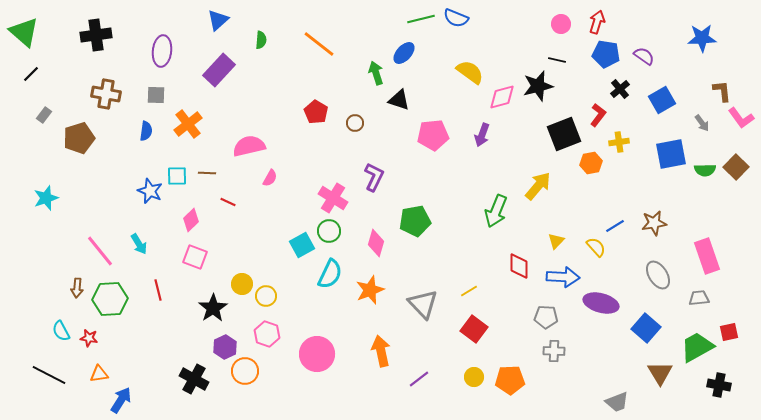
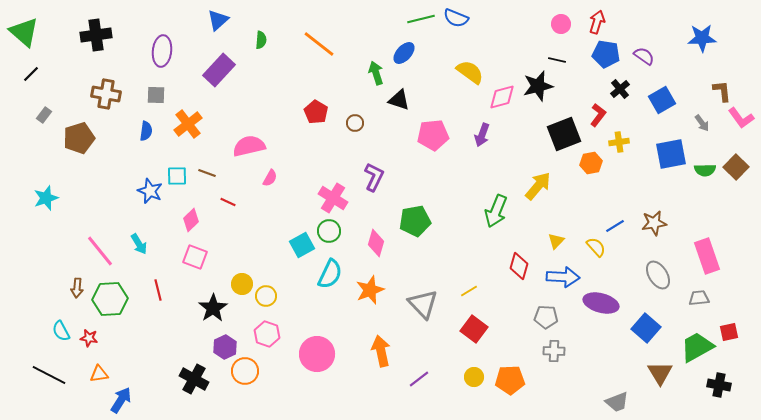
brown line at (207, 173): rotated 18 degrees clockwise
red diamond at (519, 266): rotated 16 degrees clockwise
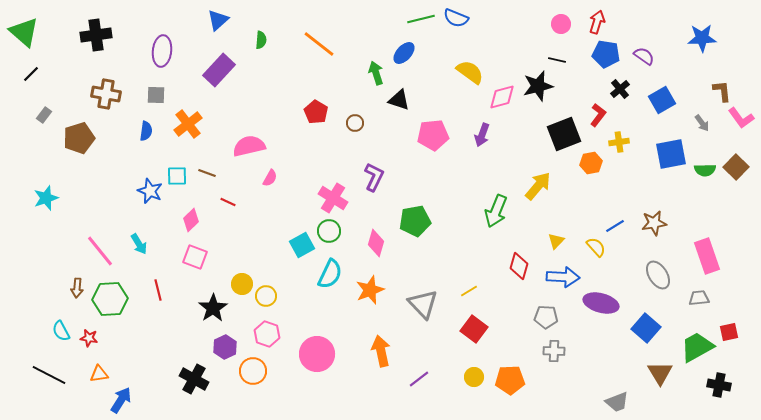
orange circle at (245, 371): moved 8 px right
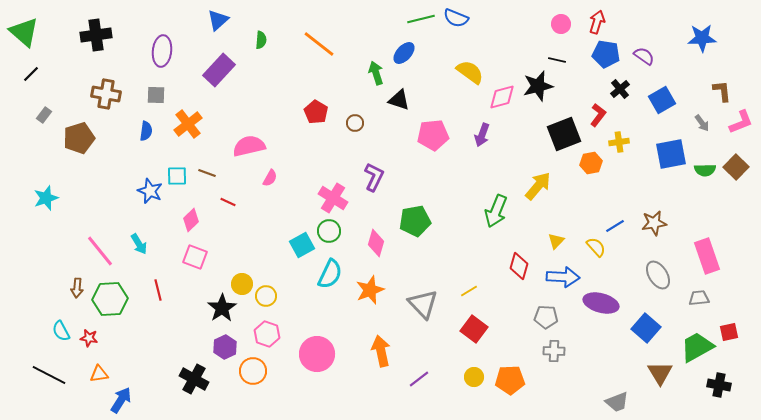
pink L-shape at (741, 118): moved 4 px down; rotated 76 degrees counterclockwise
black star at (213, 308): moved 9 px right
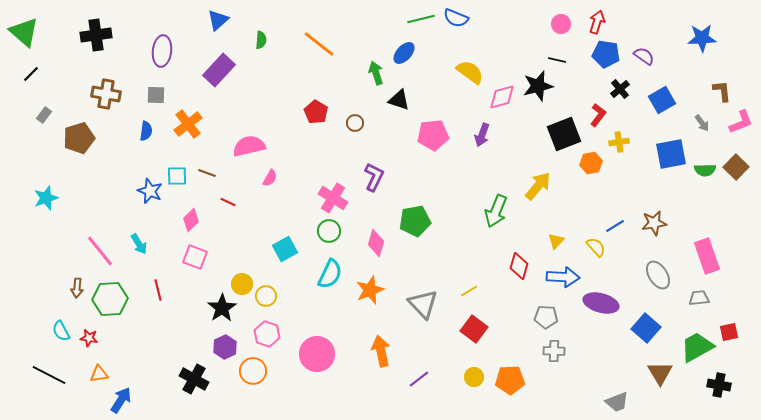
cyan square at (302, 245): moved 17 px left, 4 px down
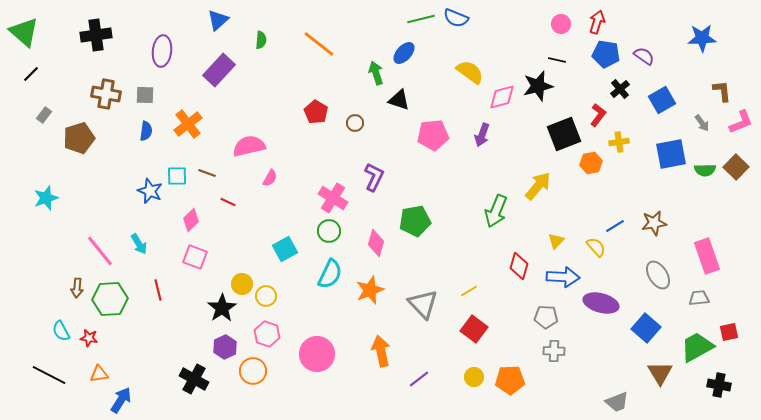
gray square at (156, 95): moved 11 px left
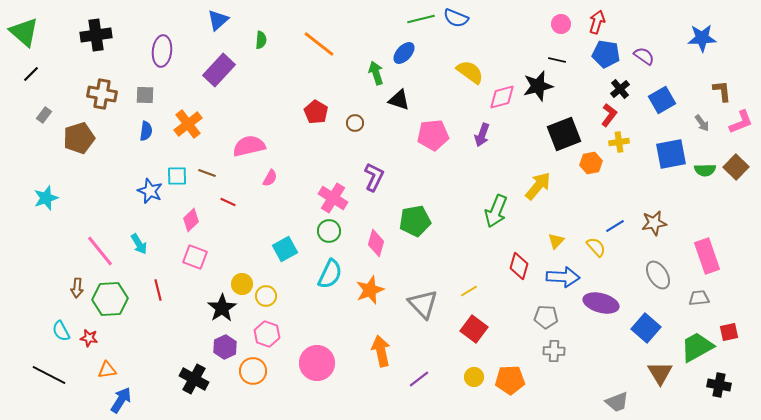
brown cross at (106, 94): moved 4 px left
red L-shape at (598, 115): moved 11 px right
pink circle at (317, 354): moved 9 px down
orange triangle at (99, 374): moved 8 px right, 4 px up
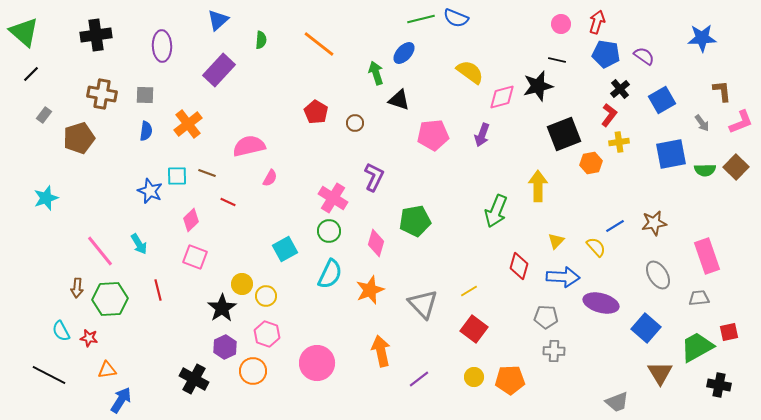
purple ellipse at (162, 51): moved 5 px up; rotated 8 degrees counterclockwise
yellow arrow at (538, 186): rotated 40 degrees counterclockwise
